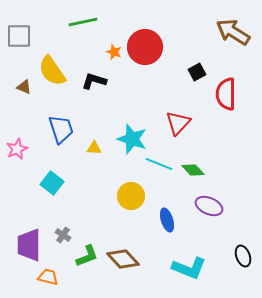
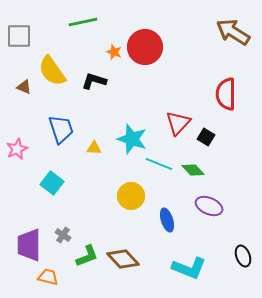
black square: moved 9 px right, 65 px down; rotated 30 degrees counterclockwise
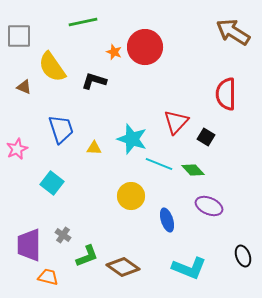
yellow semicircle: moved 4 px up
red triangle: moved 2 px left, 1 px up
brown diamond: moved 8 px down; rotated 12 degrees counterclockwise
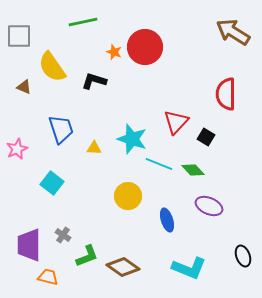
yellow circle: moved 3 px left
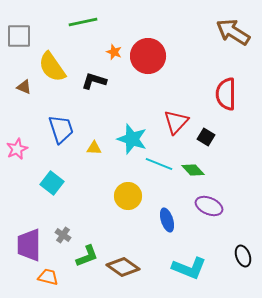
red circle: moved 3 px right, 9 px down
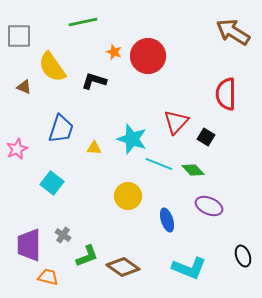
blue trapezoid: rotated 36 degrees clockwise
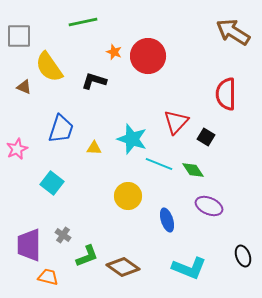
yellow semicircle: moved 3 px left
green diamond: rotated 10 degrees clockwise
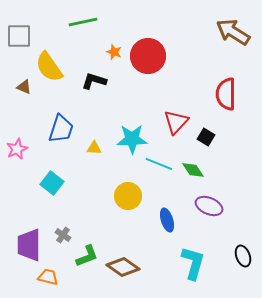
cyan star: rotated 20 degrees counterclockwise
cyan L-shape: moved 4 px right, 5 px up; rotated 96 degrees counterclockwise
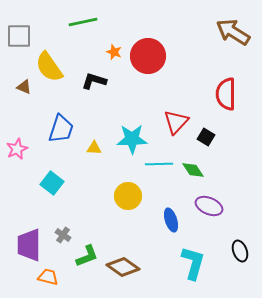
cyan line: rotated 24 degrees counterclockwise
blue ellipse: moved 4 px right
black ellipse: moved 3 px left, 5 px up
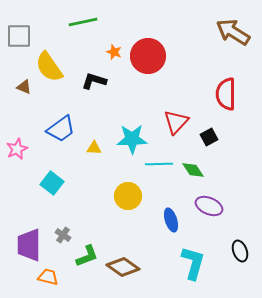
blue trapezoid: rotated 36 degrees clockwise
black square: moved 3 px right; rotated 30 degrees clockwise
